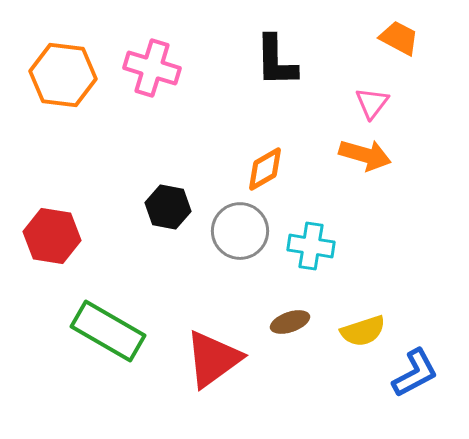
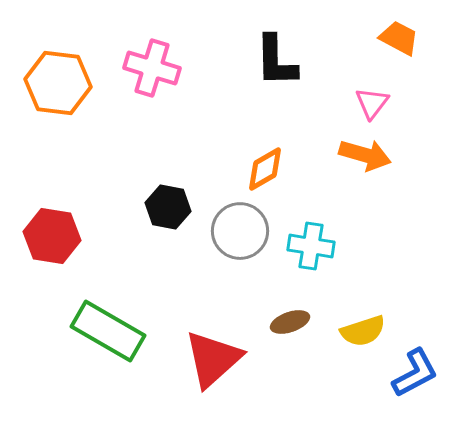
orange hexagon: moved 5 px left, 8 px down
red triangle: rotated 6 degrees counterclockwise
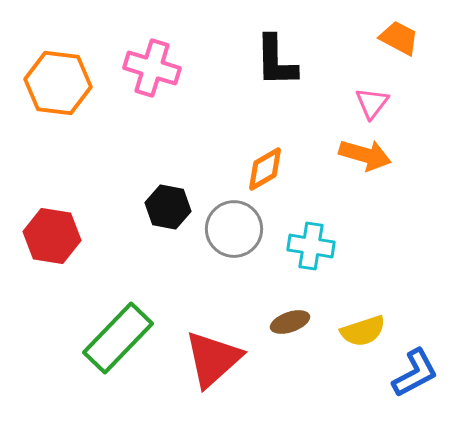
gray circle: moved 6 px left, 2 px up
green rectangle: moved 10 px right, 7 px down; rotated 76 degrees counterclockwise
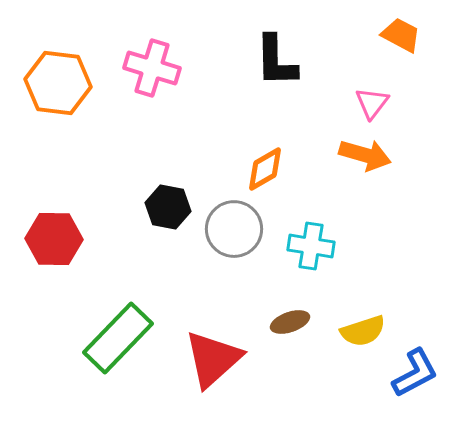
orange trapezoid: moved 2 px right, 3 px up
red hexagon: moved 2 px right, 3 px down; rotated 8 degrees counterclockwise
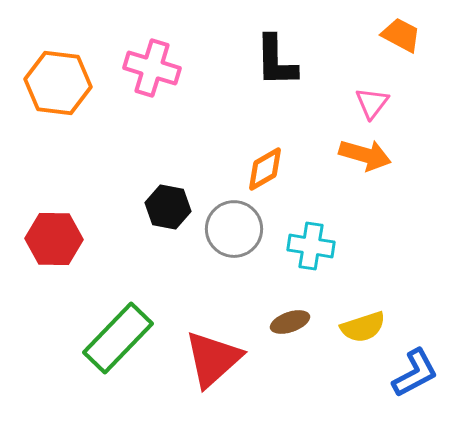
yellow semicircle: moved 4 px up
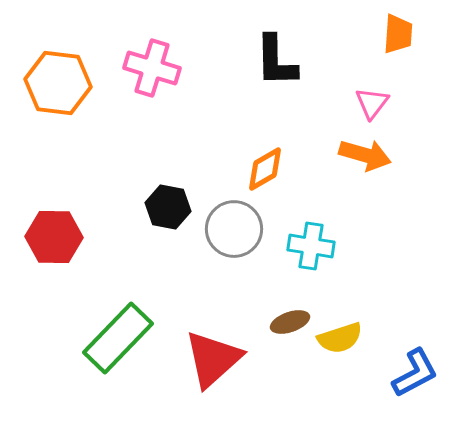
orange trapezoid: moved 3 px left, 1 px up; rotated 66 degrees clockwise
red hexagon: moved 2 px up
yellow semicircle: moved 23 px left, 11 px down
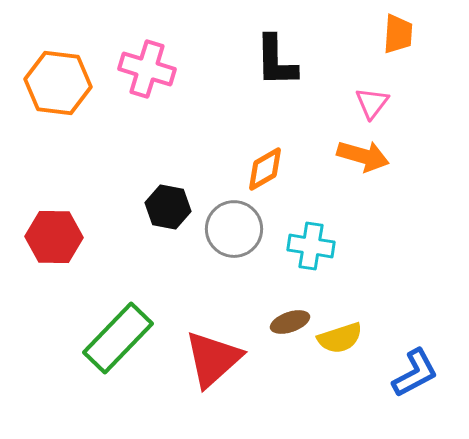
pink cross: moved 5 px left, 1 px down
orange arrow: moved 2 px left, 1 px down
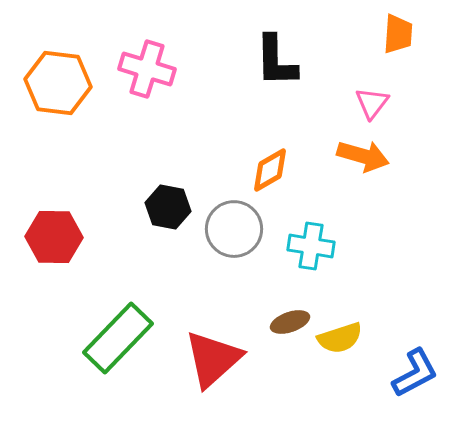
orange diamond: moved 5 px right, 1 px down
